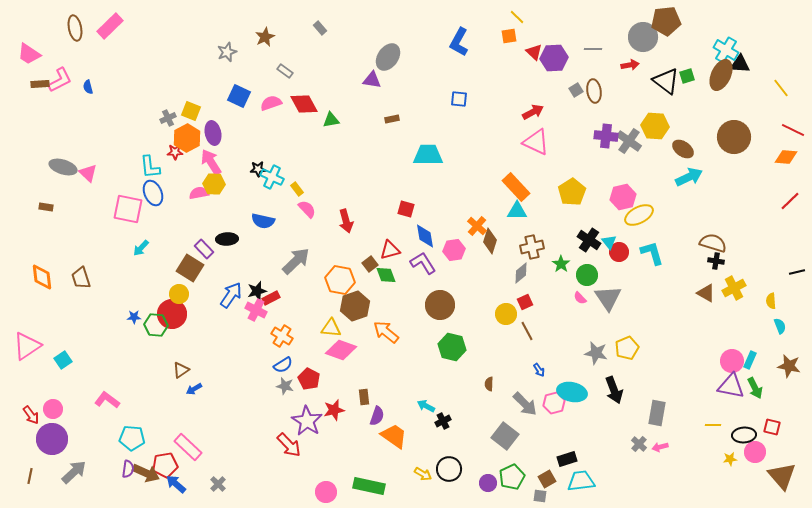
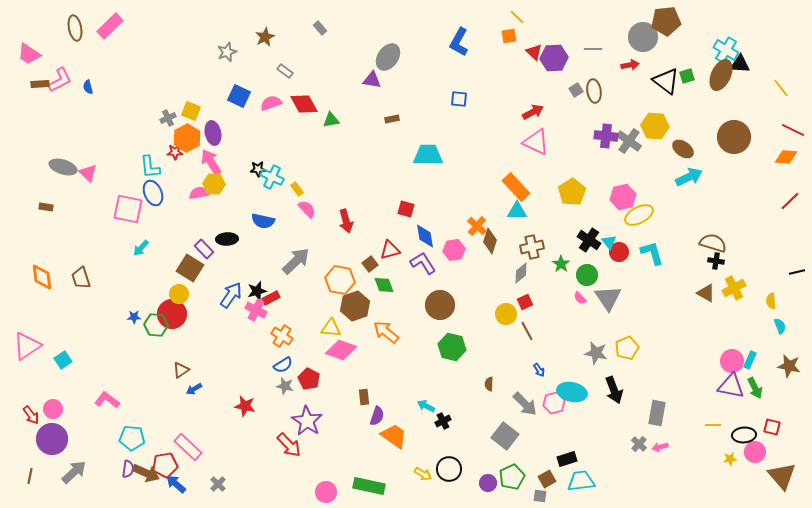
green diamond at (386, 275): moved 2 px left, 10 px down
red star at (334, 410): moved 89 px left, 4 px up; rotated 25 degrees clockwise
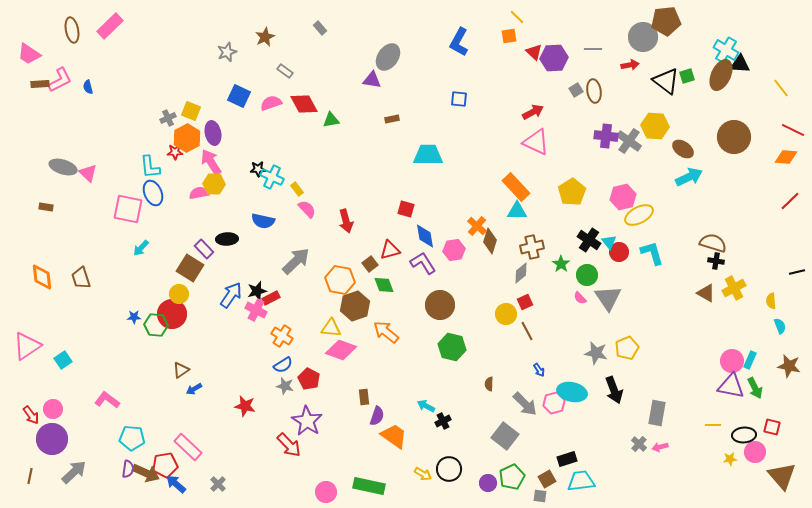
brown ellipse at (75, 28): moved 3 px left, 2 px down
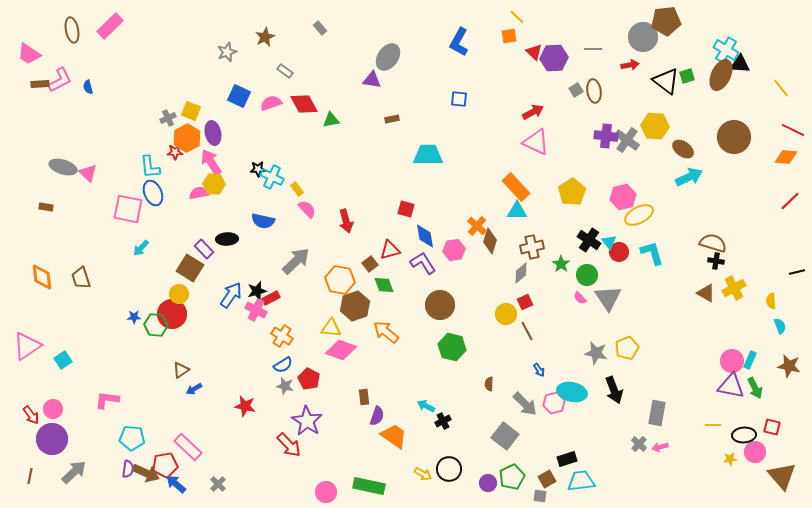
gray cross at (629, 141): moved 2 px left, 1 px up
pink L-shape at (107, 400): rotated 30 degrees counterclockwise
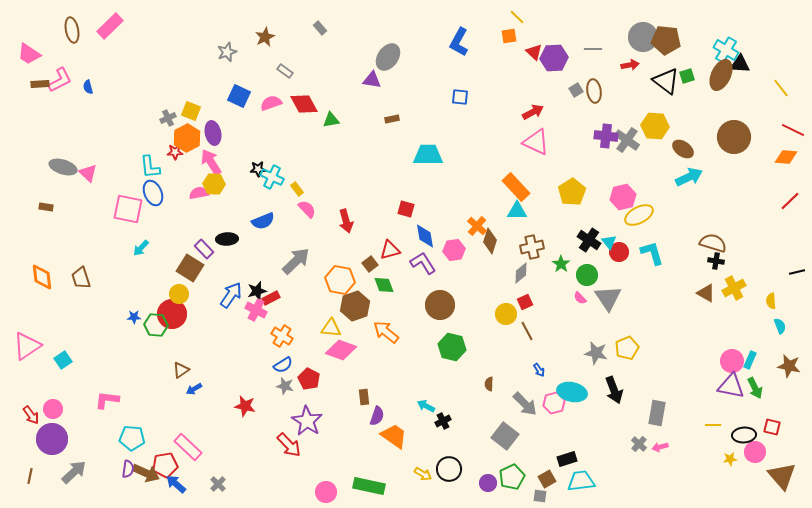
brown pentagon at (666, 21): moved 19 px down; rotated 12 degrees clockwise
blue square at (459, 99): moved 1 px right, 2 px up
blue semicircle at (263, 221): rotated 35 degrees counterclockwise
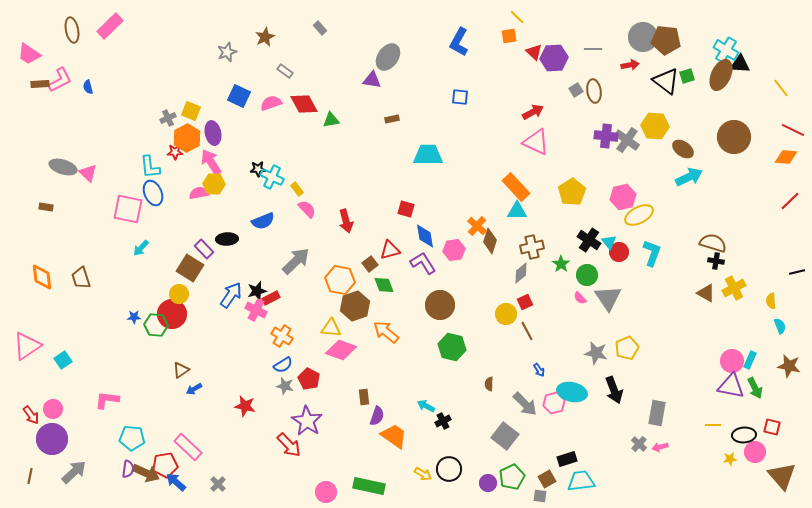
cyan L-shape at (652, 253): rotated 36 degrees clockwise
blue arrow at (176, 484): moved 2 px up
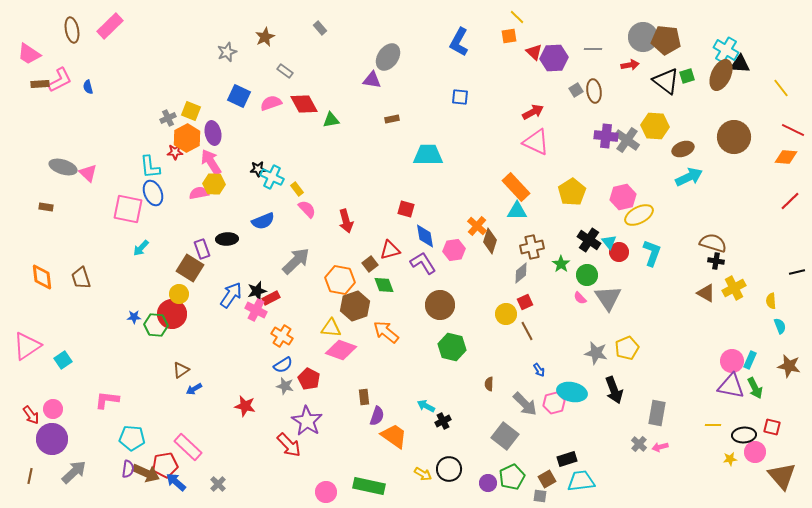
brown ellipse at (683, 149): rotated 55 degrees counterclockwise
purple rectangle at (204, 249): moved 2 px left; rotated 24 degrees clockwise
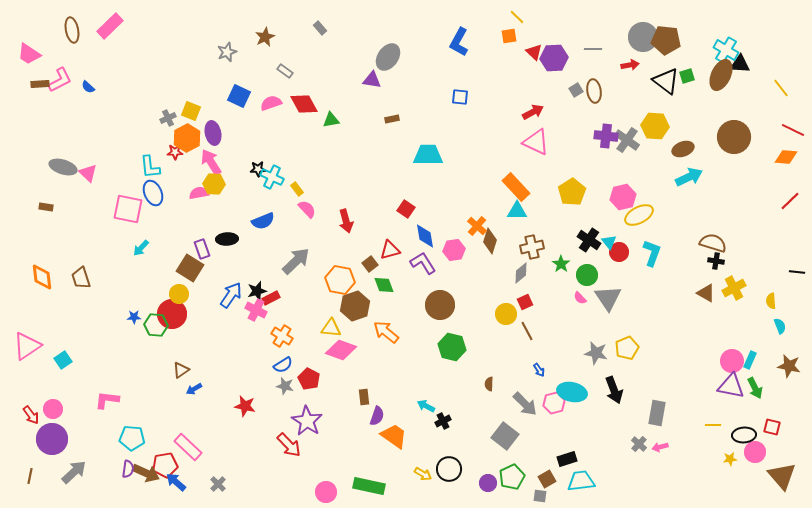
blue semicircle at (88, 87): rotated 32 degrees counterclockwise
red square at (406, 209): rotated 18 degrees clockwise
black line at (797, 272): rotated 21 degrees clockwise
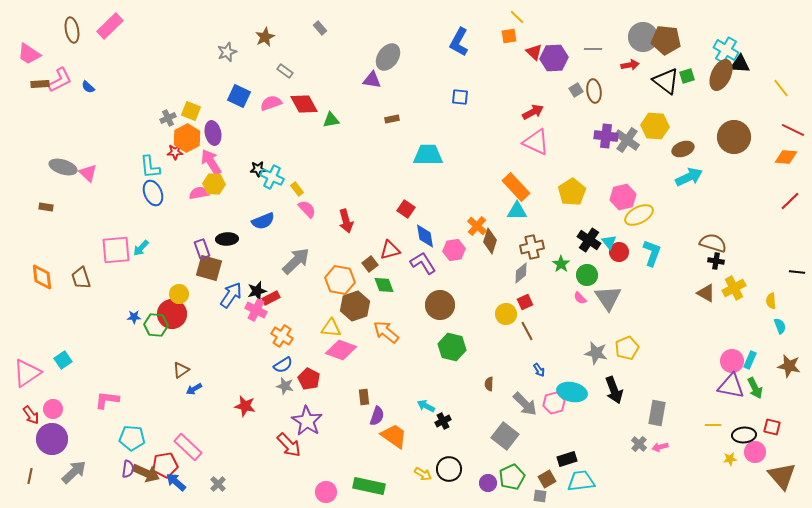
pink square at (128, 209): moved 12 px left, 41 px down; rotated 16 degrees counterclockwise
brown square at (190, 268): moved 19 px right; rotated 16 degrees counterclockwise
pink triangle at (27, 346): moved 27 px down
